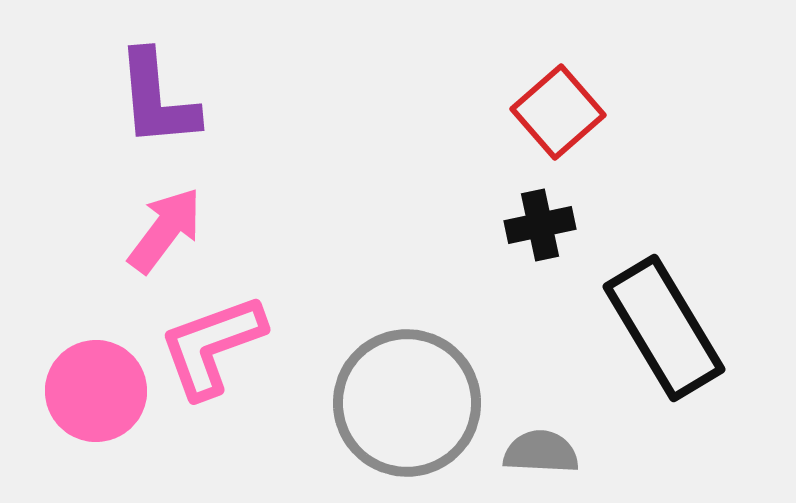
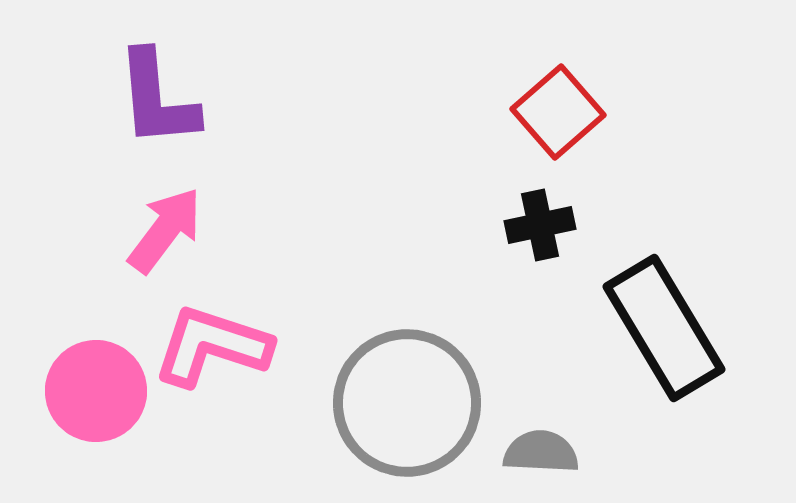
pink L-shape: rotated 38 degrees clockwise
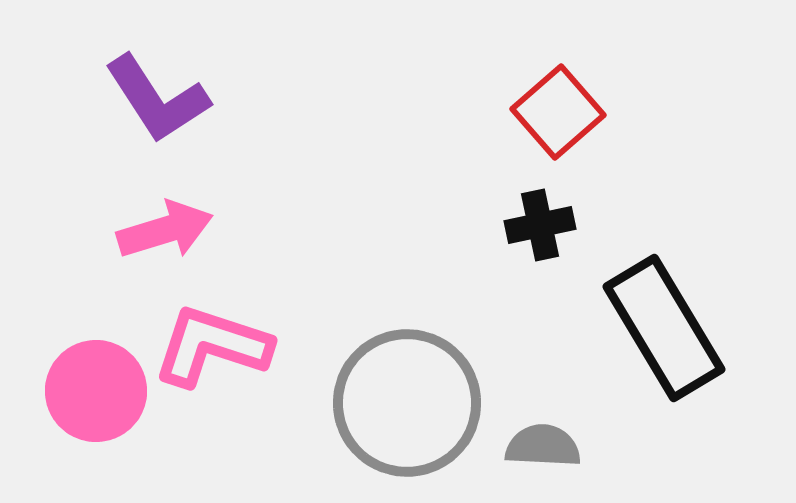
purple L-shape: rotated 28 degrees counterclockwise
pink arrow: rotated 36 degrees clockwise
gray semicircle: moved 2 px right, 6 px up
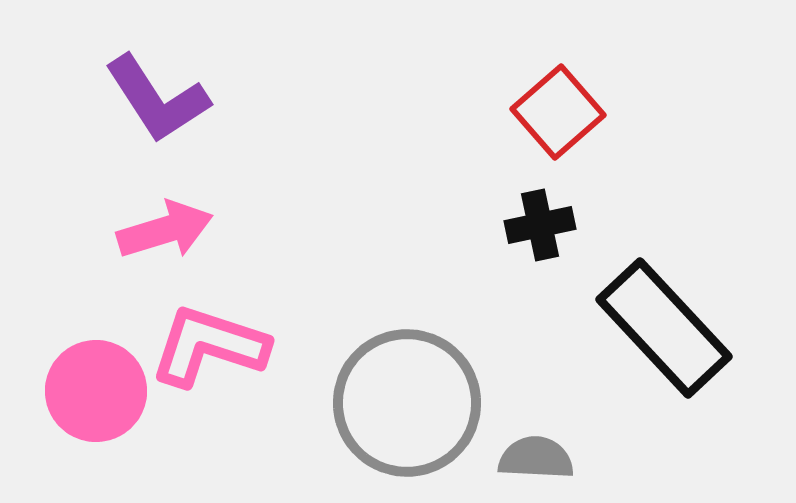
black rectangle: rotated 12 degrees counterclockwise
pink L-shape: moved 3 px left
gray semicircle: moved 7 px left, 12 px down
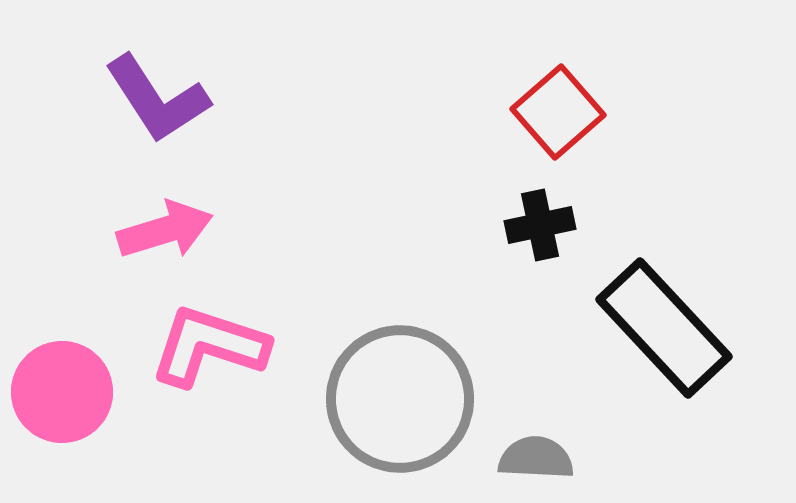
pink circle: moved 34 px left, 1 px down
gray circle: moved 7 px left, 4 px up
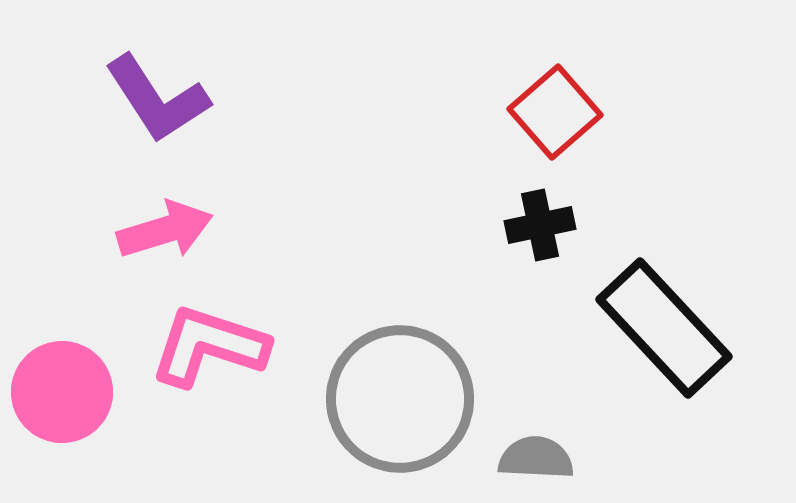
red square: moved 3 px left
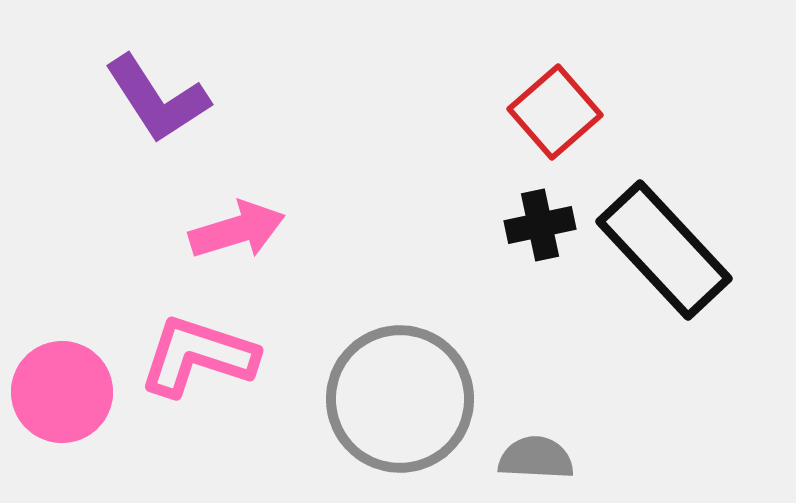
pink arrow: moved 72 px right
black rectangle: moved 78 px up
pink L-shape: moved 11 px left, 10 px down
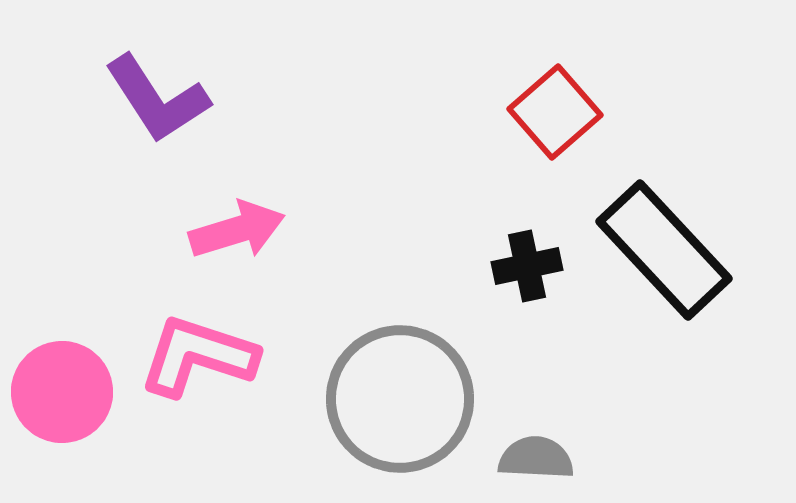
black cross: moved 13 px left, 41 px down
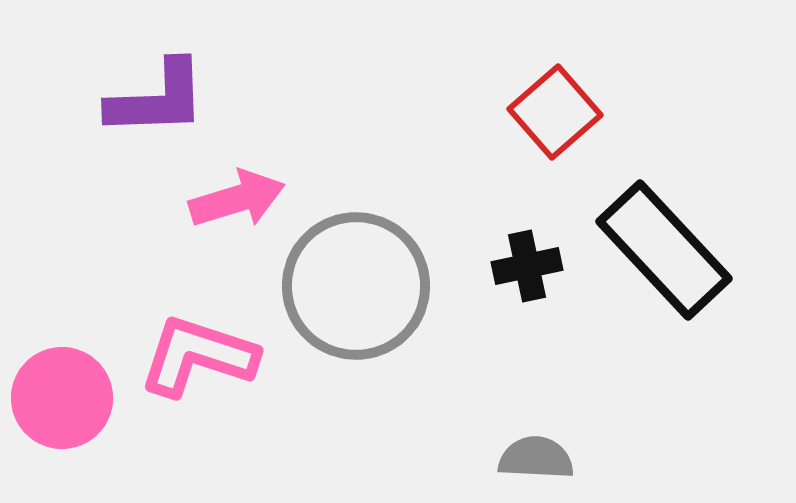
purple L-shape: rotated 59 degrees counterclockwise
pink arrow: moved 31 px up
pink circle: moved 6 px down
gray circle: moved 44 px left, 113 px up
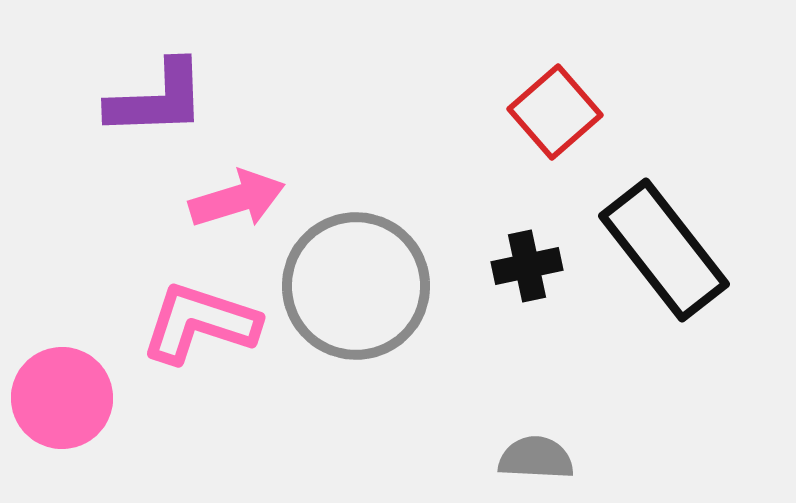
black rectangle: rotated 5 degrees clockwise
pink L-shape: moved 2 px right, 33 px up
